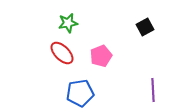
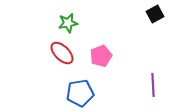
black square: moved 10 px right, 13 px up
purple line: moved 5 px up
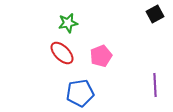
purple line: moved 2 px right
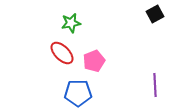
green star: moved 3 px right
pink pentagon: moved 7 px left, 5 px down
blue pentagon: moved 2 px left; rotated 8 degrees clockwise
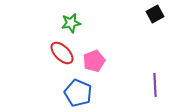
blue pentagon: rotated 24 degrees clockwise
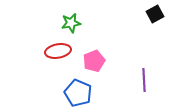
red ellipse: moved 4 px left, 2 px up; rotated 55 degrees counterclockwise
purple line: moved 11 px left, 5 px up
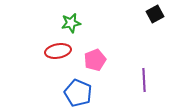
pink pentagon: moved 1 px right, 1 px up
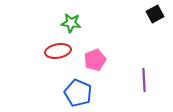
green star: rotated 18 degrees clockwise
